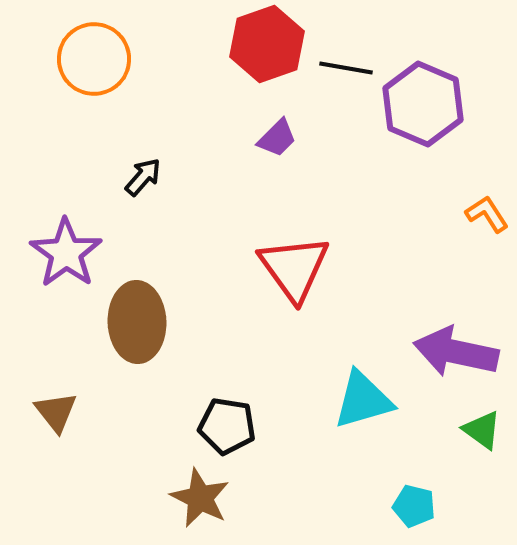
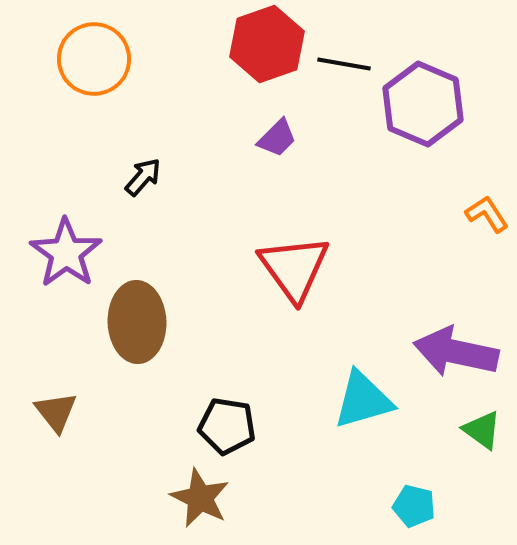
black line: moved 2 px left, 4 px up
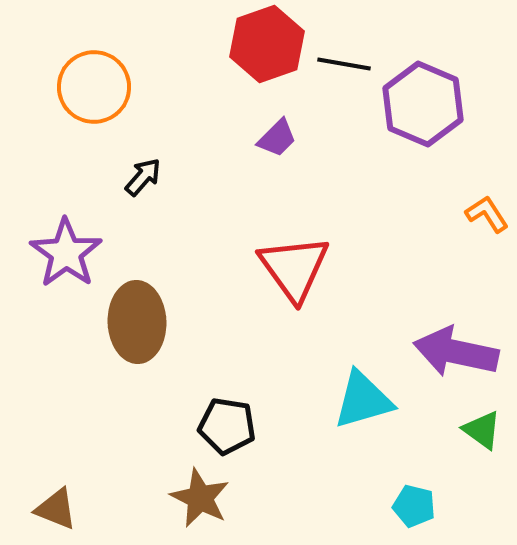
orange circle: moved 28 px down
brown triangle: moved 97 px down; rotated 30 degrees counterclockwise
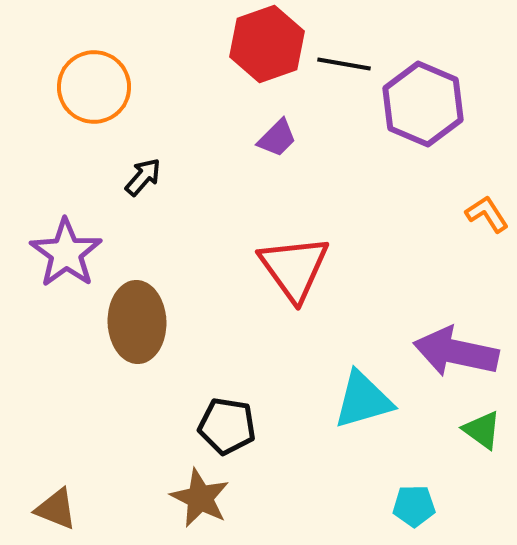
cyan pentagon: rotated 15 degrees counterclockwise
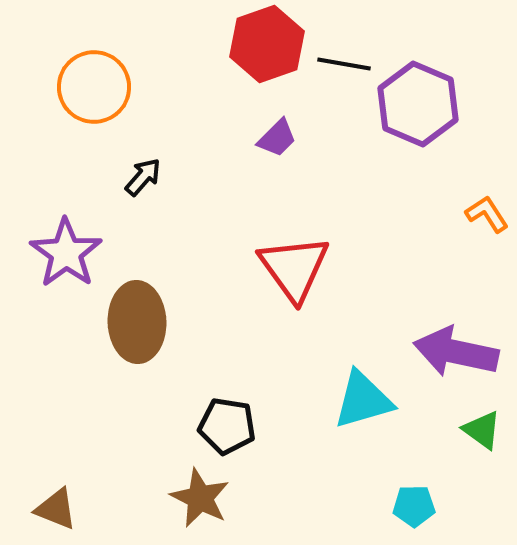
purple hexagon: moved 5 px left
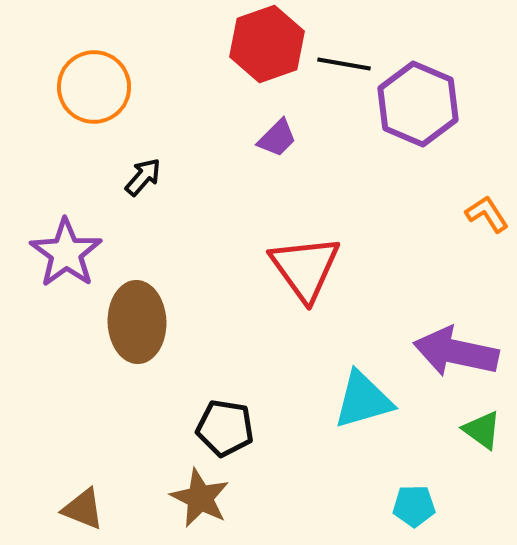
red triangle: moved 11 px right
black pentagon: moved 2 px left, 2 px down
brown triangle: moved 27 px right
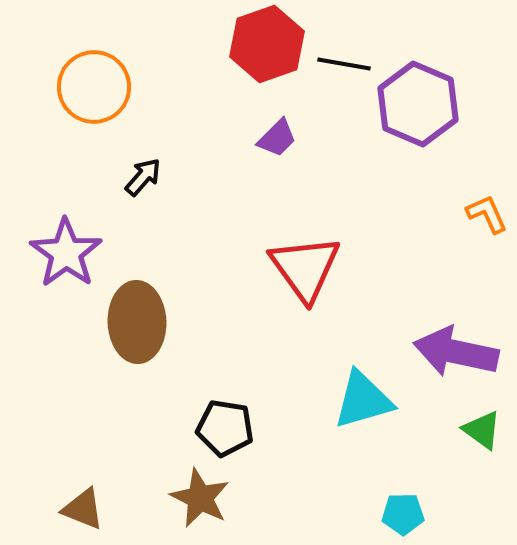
orange L-shape: rotated 9 degrees clockwise
cyan pentagon: moved 11 px left, 8 px down
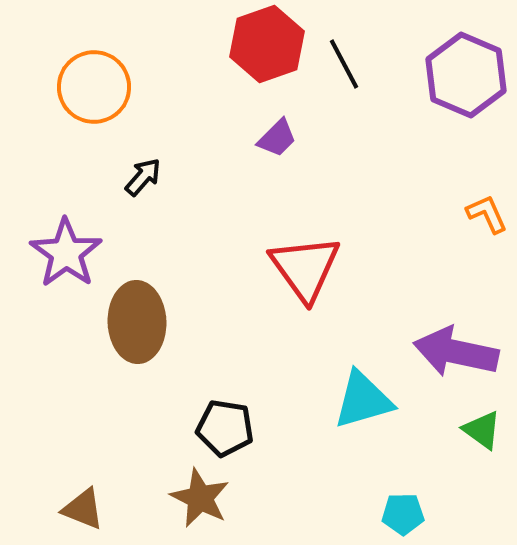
black line: rotated 52 degrees clockwise
purple hexagon: moved 48 px right, 29 px up
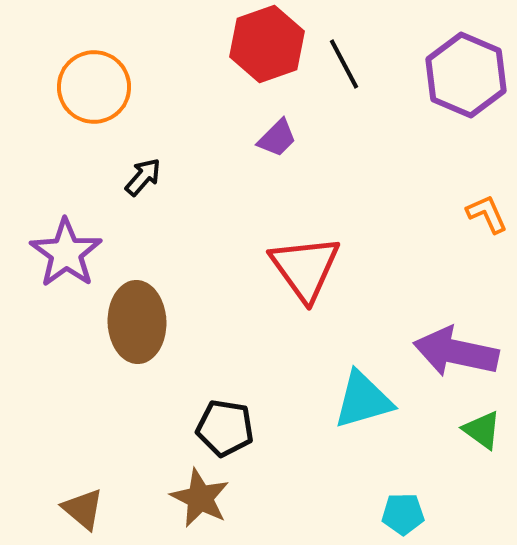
brown triangle: rotated 18 degrees clockwise
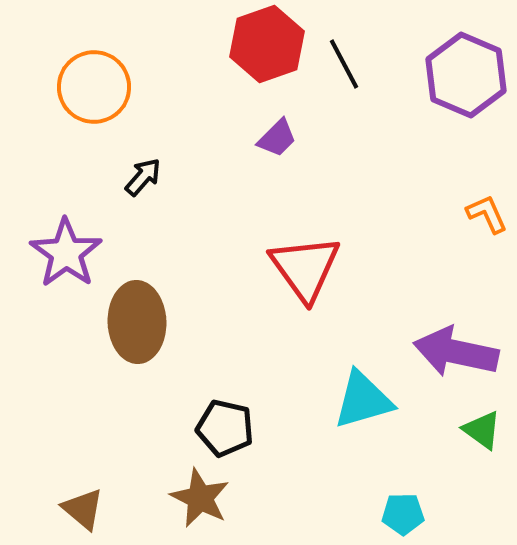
black pentagon: rotated 4 degrees clockwise
